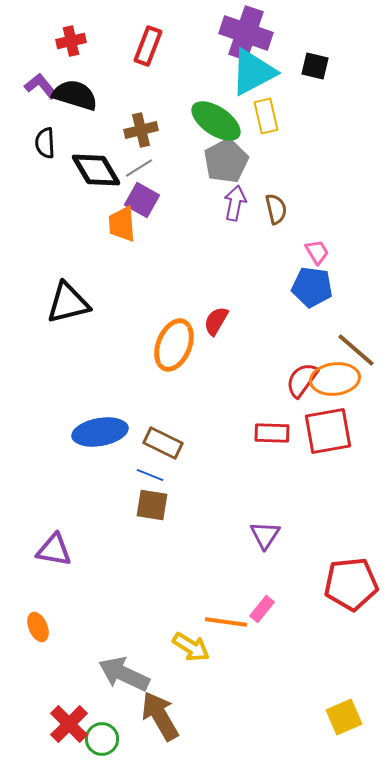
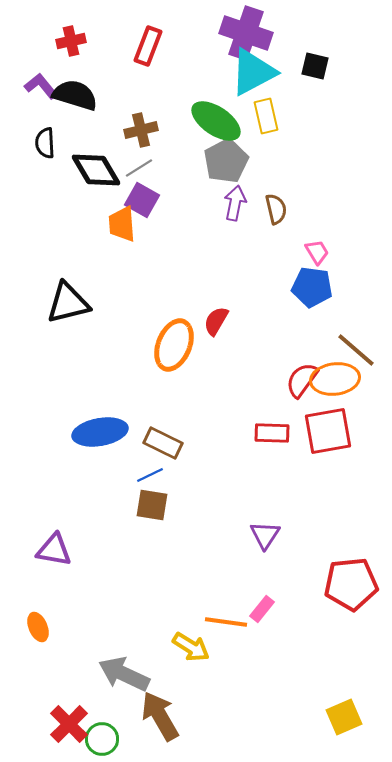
blue line at (150, 475): rotated 48 degrees counterclockwise
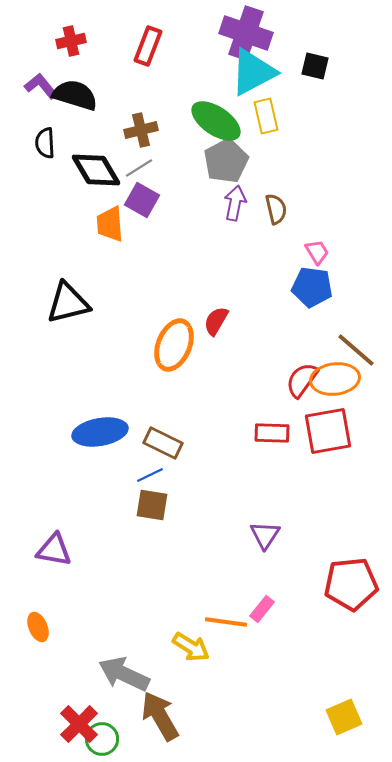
orange trapezoid at (122, 224): moved 12 px left
red cross at (69, 724): moved 10 px right
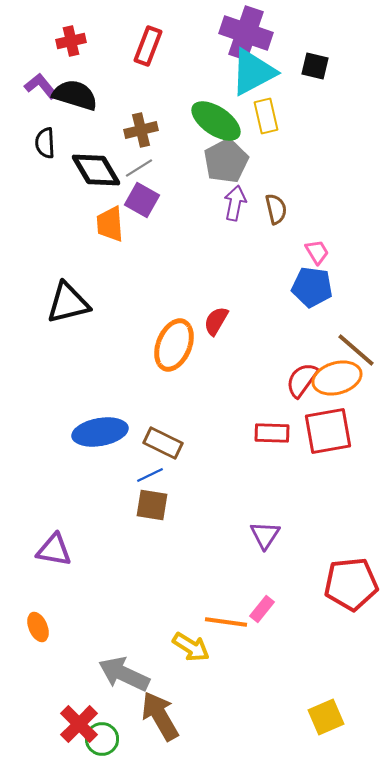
orange ellipse at (335, 379): moved 2 px right, 1 px up; rotated 9 degrees counterclockwise
yellow square at (344, 717): moved 18 px left
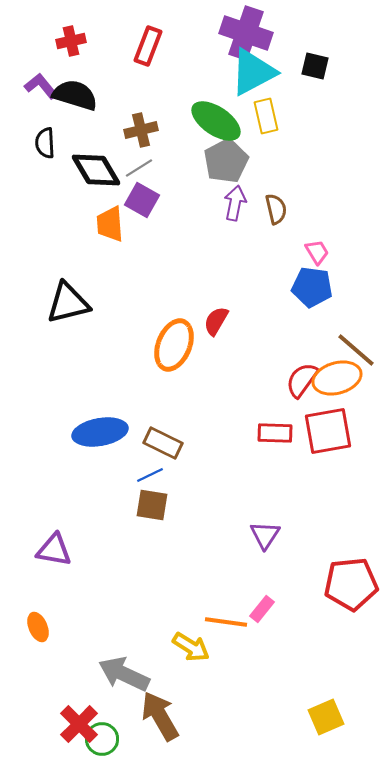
red rectangle at (272, 433): moved 3 px right
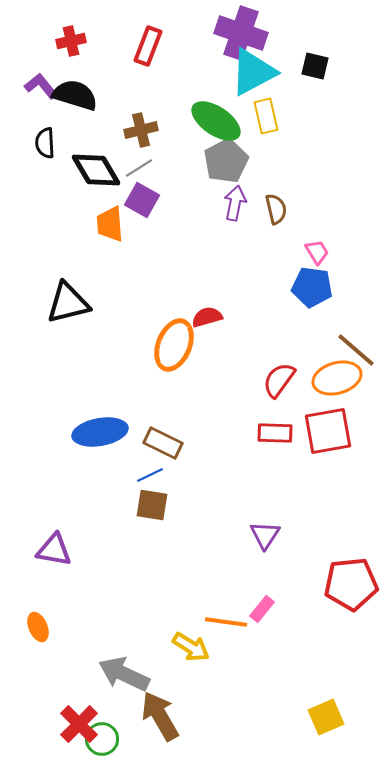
purple cross at (246, 33): moved 5 px left
red semicircle at (216, 321): moved 9 px left, 4 px up; rotated 44 degrees clockwise
red semicircle at (302, 380): moved 23 px left
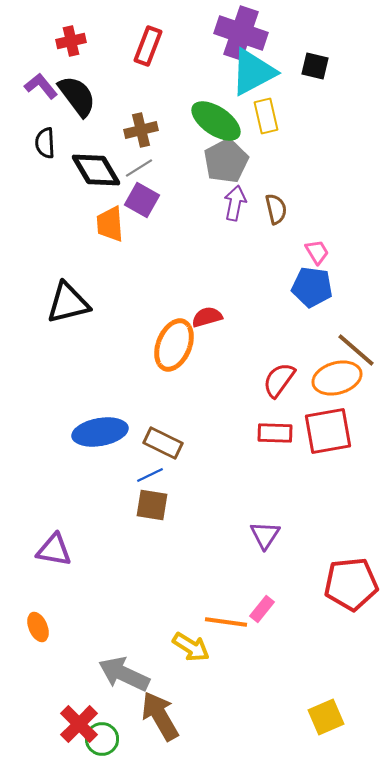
black semicircle at (75, 95): moved 2 px right, 1 px down; rotated 36 degrees clockwise
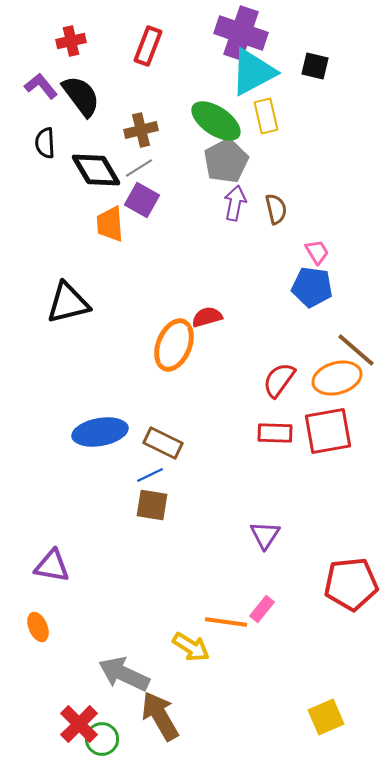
black semicircle at (77, 96): moved 4 px right
purple triangle at (54, 550): moved 2 px left, 16 px down
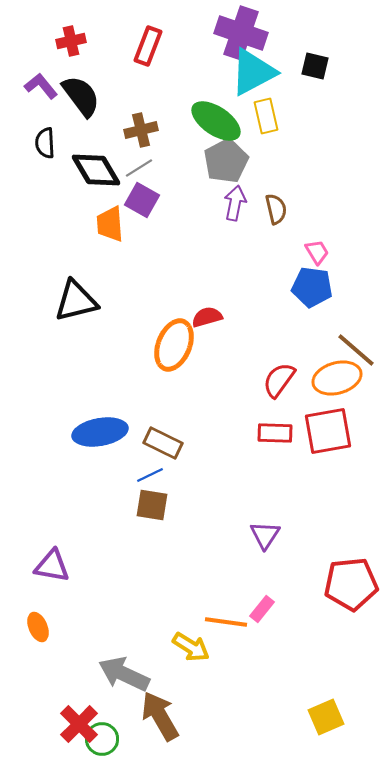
black triangle at (68, 303): moved 8 px right, 2 px up
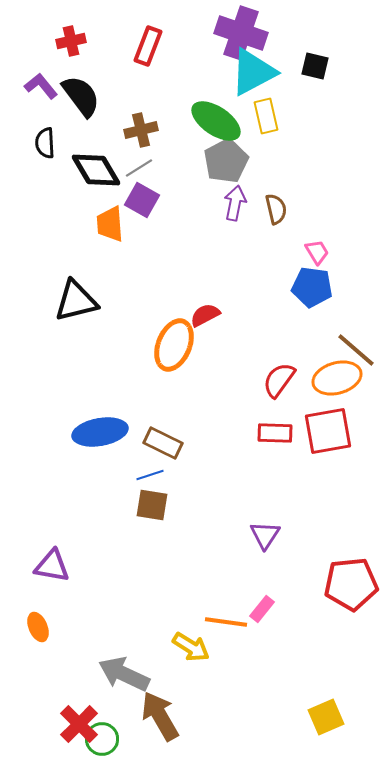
red semicircle at (207, 317): moved 2 px left, 2 px up; rotated 12 degrees counterclockwise
blue line at (150, 475): rotated 8 degrees clockwise
